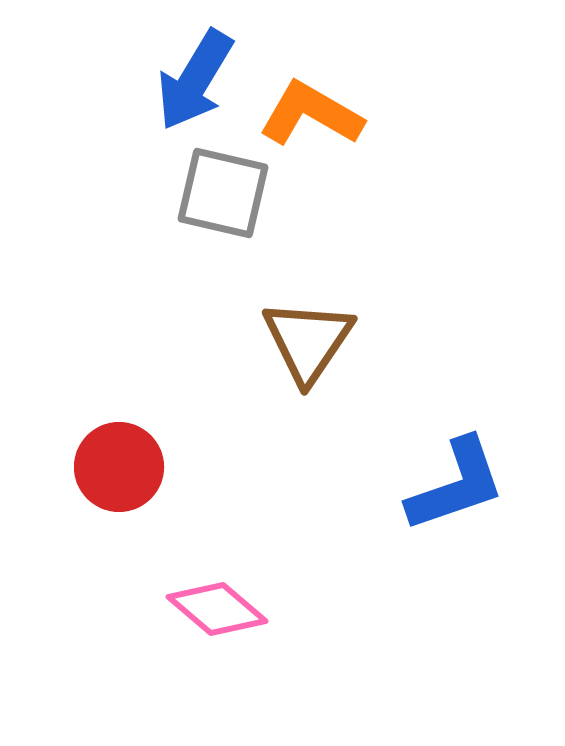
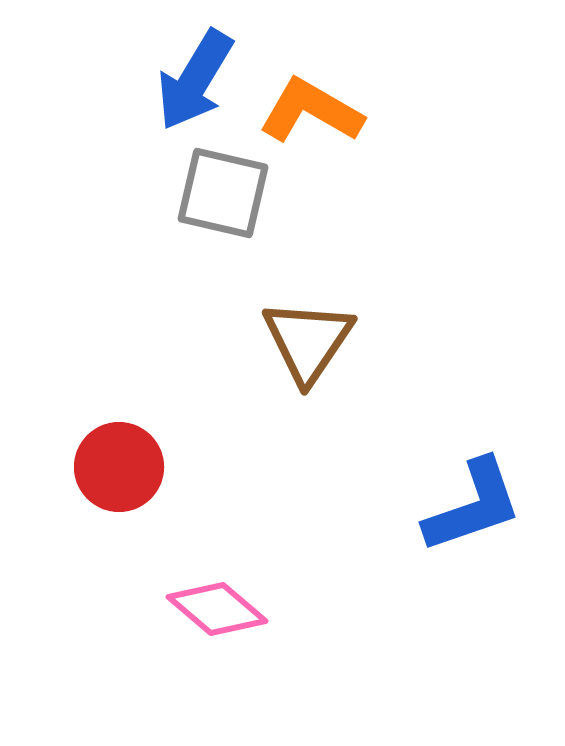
orange L-shape: moved 3 px up
blue L-shape: moved 17 px right, 21 px down
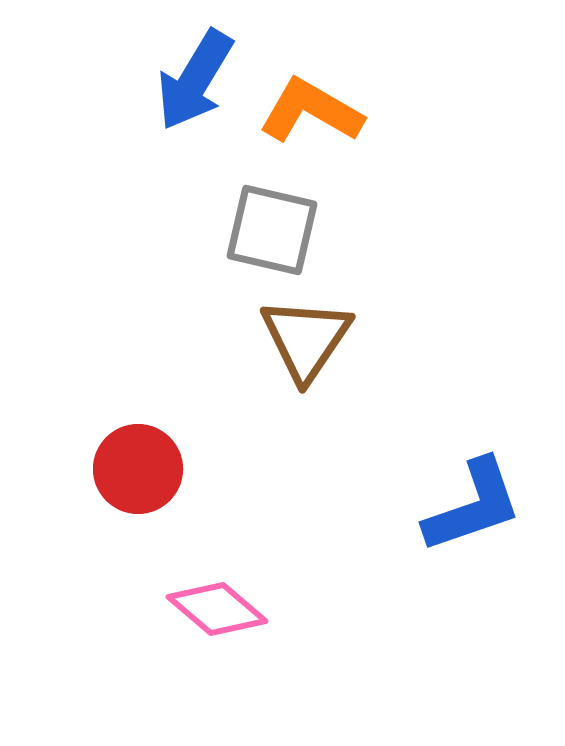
gray square: moved 49 px right, 37 px down
brown triangle: moved 2 px left, 2 px up
red circle: moved 19 px right, 2 px down
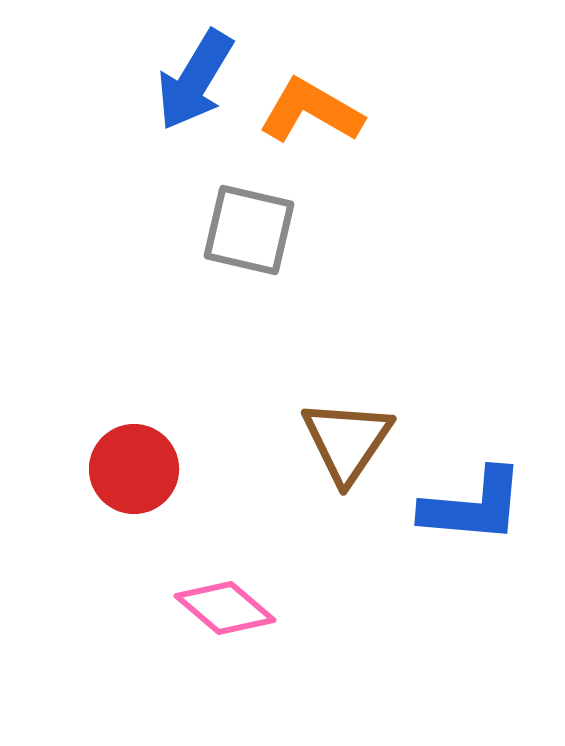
gray square: moved 23 px left
brown triangle: moved 41 px right, 102 px down
red circle: moved 4 px left
blue L-shape: rotated 24 degrees clockwise
pink diamond: moved 8 px right, 1 px up
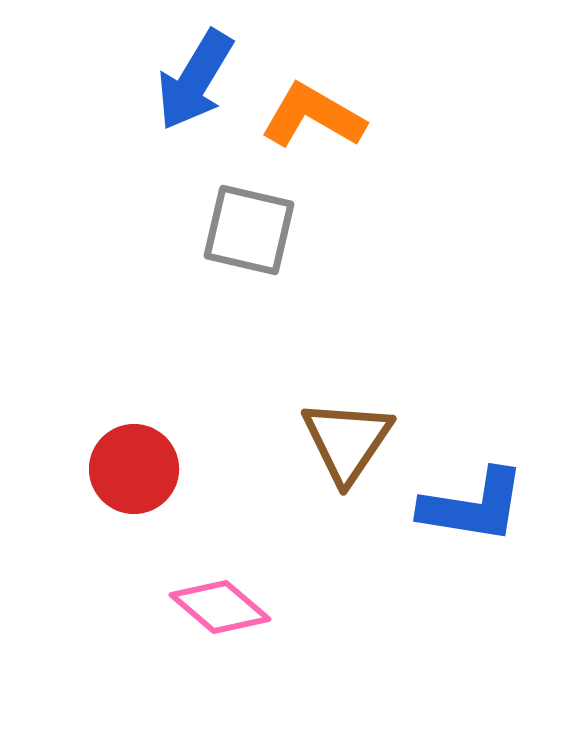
orange L-shape: moved 2 px right, 5 px down
blue L-shape: rotated 4 degrees clockwise
pink diamond: moved 5 px left, 1 px up
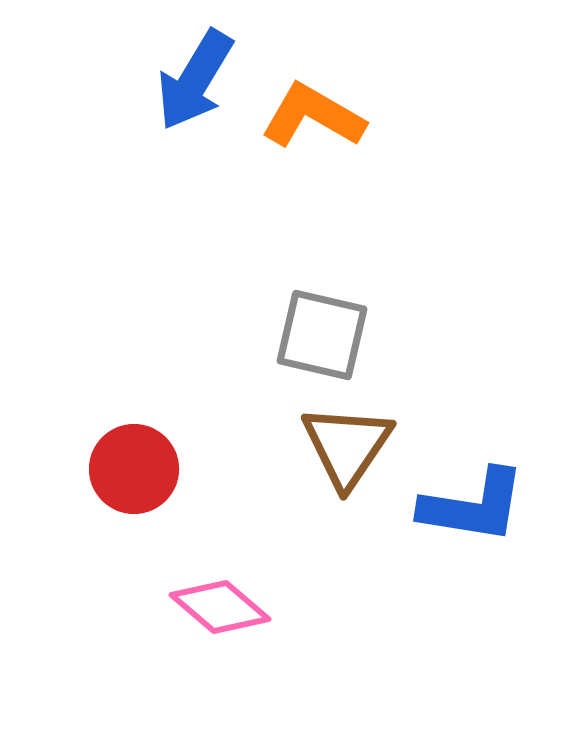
gray square: moved 73 px right, 105 px down
brown triangle: moved 5 px down
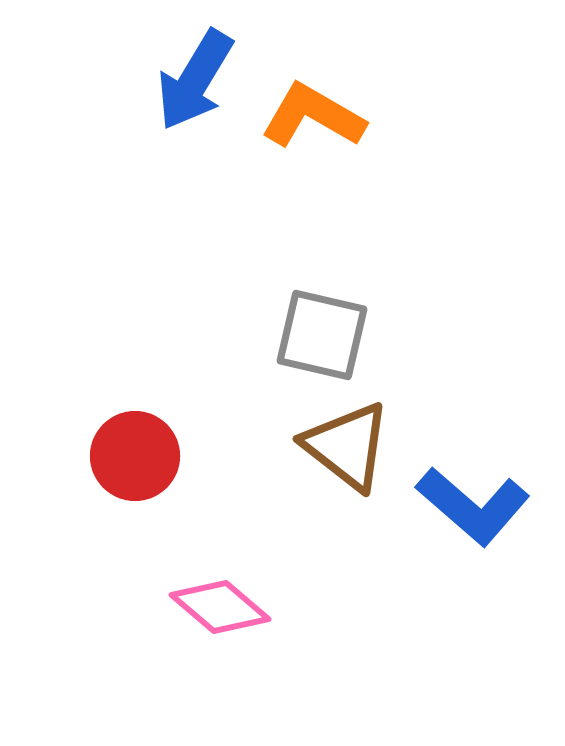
brown triangle: rotated 26 degrees counterclockwise
red circle: moved 1 px right, 13 px up
blue L-shape: rotated 32 degrees clockwise
